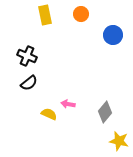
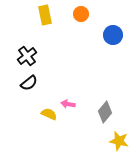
black cross: rotated 30 degrees clockwise
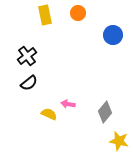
orange circle: moved 3 px left, 1 px up
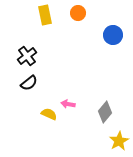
yellow star: rotated 30 degrees clockwise
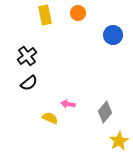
yellow semicircle: moved 1 px right, 4 px down
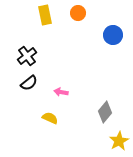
pink arrow: moved 7 px left, 12 px up
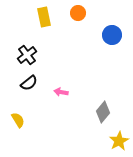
yellow rectangle: moved 1 px left, 2 px down
blue circle: moved 1 px left
black cross: moved 1 px up
gray diamond: moved 2 px left
yellow semicircle: moved 32 px left, 2 px down; rotated 35 degrees clockwise
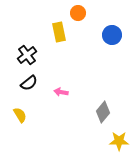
yellow rectangle: moved 15 px right, 15 px down
yellow semicircle: moved 2 px right, 5 px up
yellow star: rotated 30 degrees clockwise
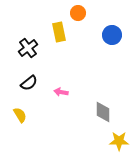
black cross: moved 1 px right, 7 px up
gray diamond: rotated 40 degrees counterclockwise
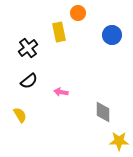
black semicircle: moved 2 px up
